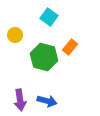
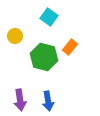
yellow circle: moved 1 px down
blue arrow: moved 1 px right; rotated 66 degrees clockwise
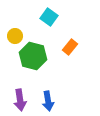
green hexagon: moved 11 px left, 1 px up
